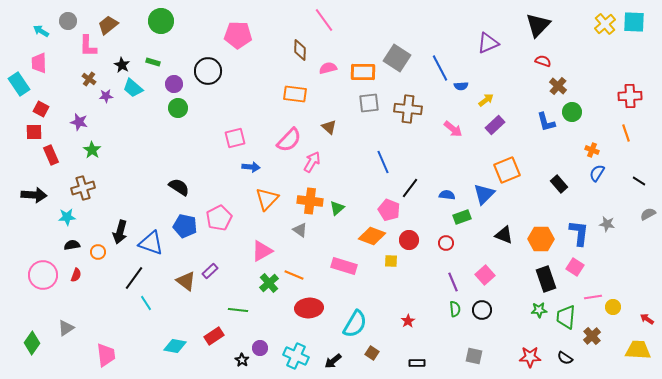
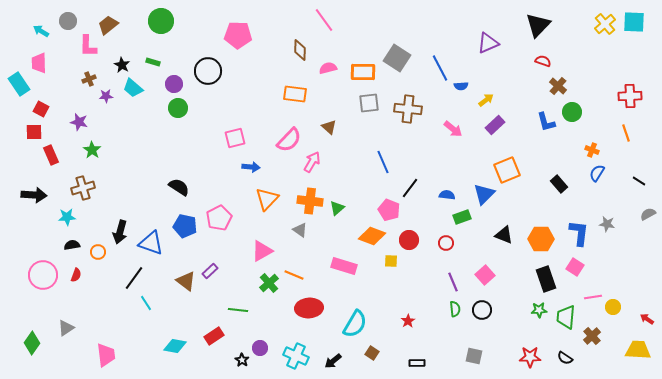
brown cross at (89, 79): rotated 32 degrees clockwise
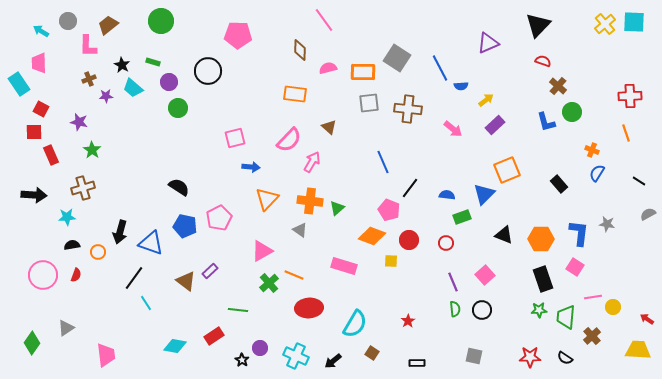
purple circle at (174, 84): moved 5 px left, 2 px up
black rectangle at (546, 279): moved 3 px left
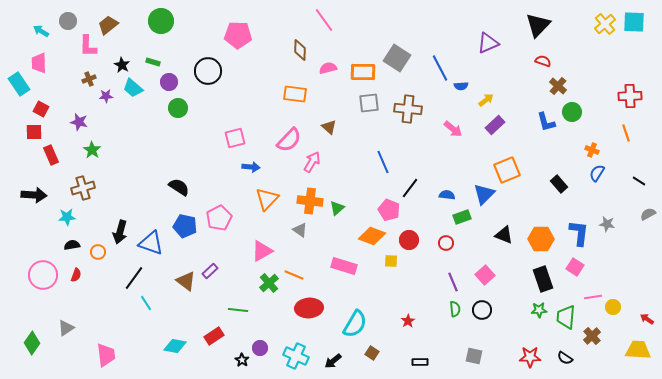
black rectangle at (417, 363): moved 3 px right, 1 px up
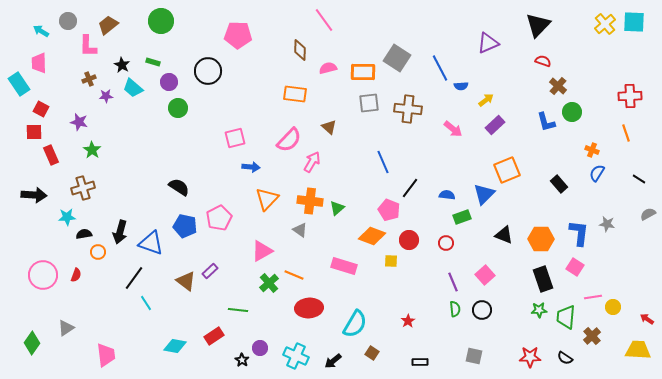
black line at (639, 181): moved 2 px up
black semicircle at (72, 245): moved 12 px right, 11 px up
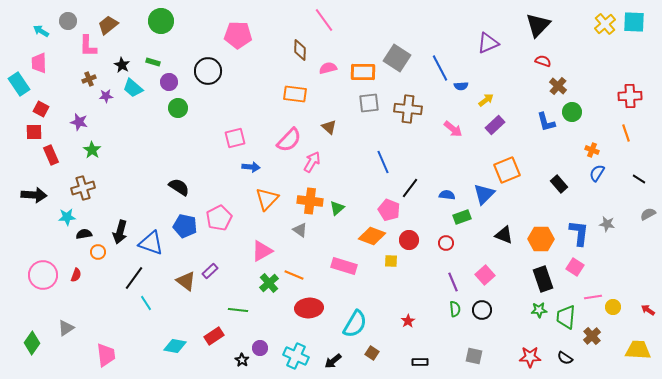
red arrow at (647, 319): moved 1 px right, 9 px up
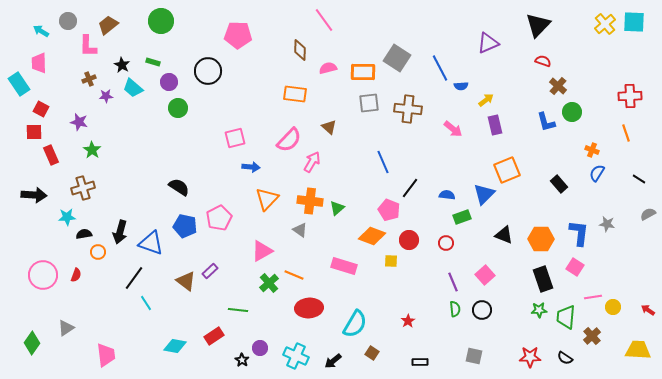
purple rectangle at (495, 125): rotated 60 degrees counterclockwise
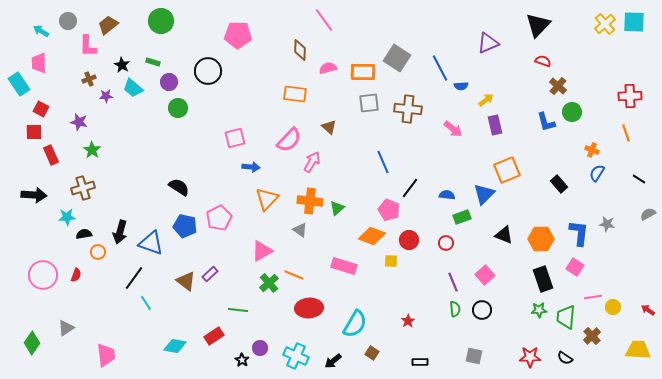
purple rectangle at (210, 271): moved 3 px down
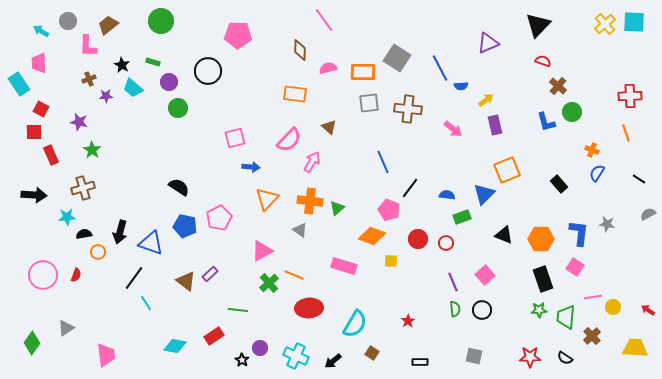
red circle at (409, 240): moved 9 px right, 1 px up
yellow trapezoid at (638, 350): moved 3 px left, 2 px up
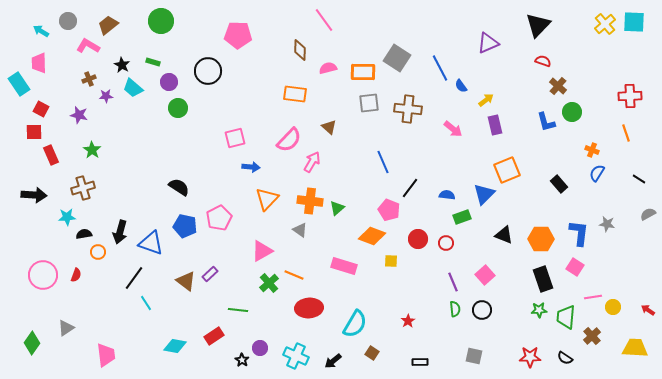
pink L-shape at (88, 46): rotated 120 degrees clockwise
blue semicircle at (461, 86): rotated 56 degrees clockwise
purple star at (79, 122): moved 7 px up
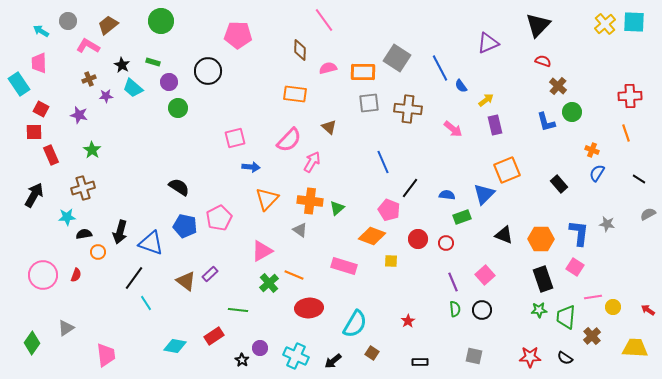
black arrow at (34, 195): rotated 65 degrees counterclockwise
